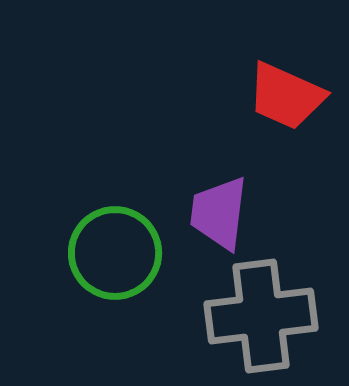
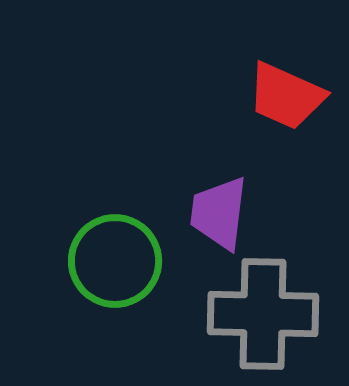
green circle: moved 8 px down
gray cross: moved 2 px right, 2 px up; rotated 8 degrees clockwise
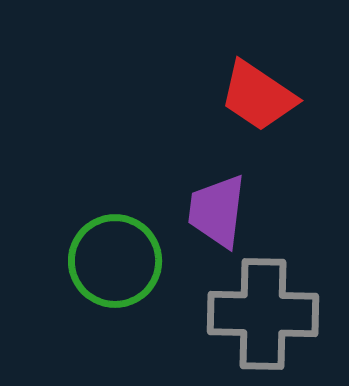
red trapezoid: moved 28 px left; rotated 10 degrees clockwise
purple trapezoid: moved 2 px left, 2 px up
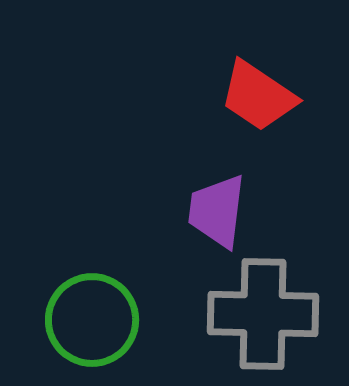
green circle: moved 23 px left, 59 px down
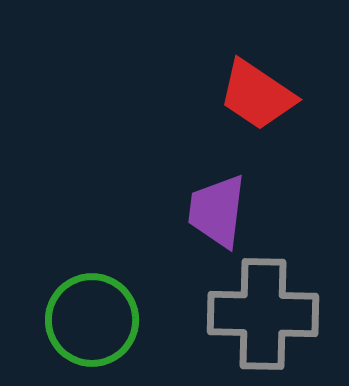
red trapezoid: moved 1 px left, 1 px up
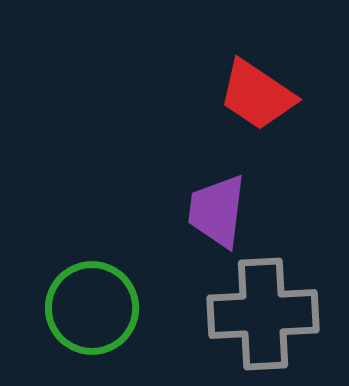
gray cross: rotated 4 degrees counterclockwise
green circle: moved 12 px up
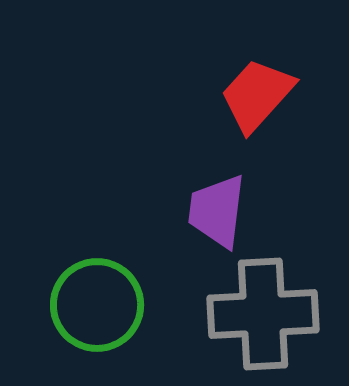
red trapezoid: rotated 98 degrees clockwise
green circle: moved 5 px right, 3 px up
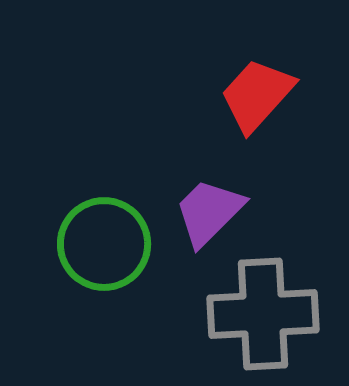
purple trapezoid: moved 8 px left, 1 px down; rotated 38 degrees clockwise
green circle: moved 7 px right, 61 px up
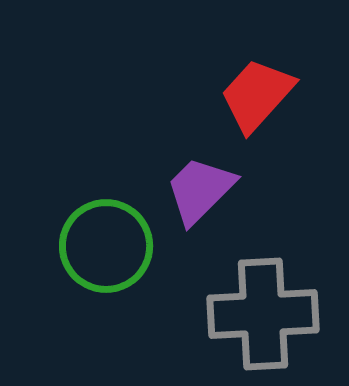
purple trapezoid: moved 9 px left, 22 px up
green circle: moved 2 px right, 2 px down
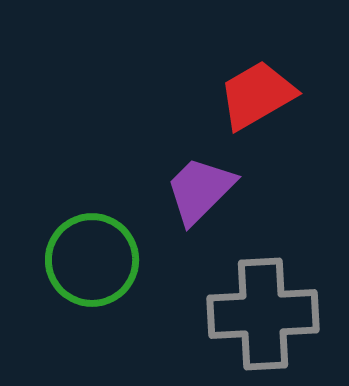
red trapezoid: rotated 18 degrees clockwise
green circle: moved 14 px left, 14 px down
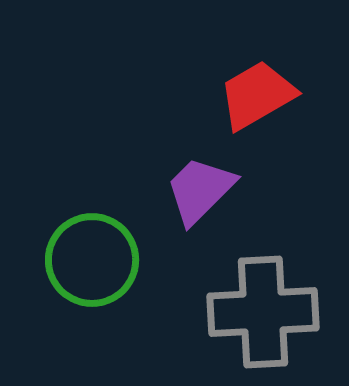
gray cross: moved 2 px up
